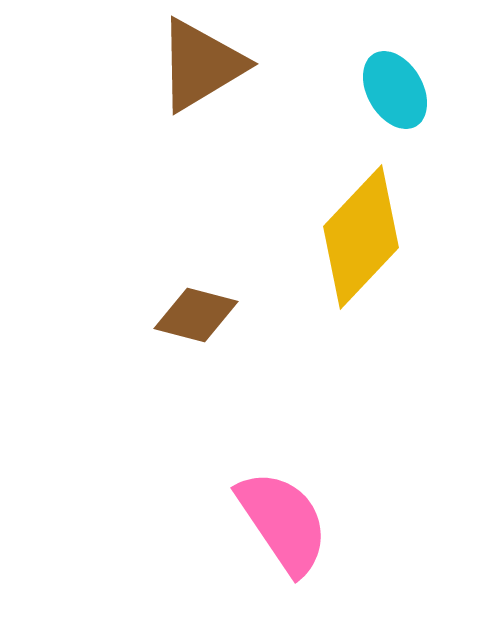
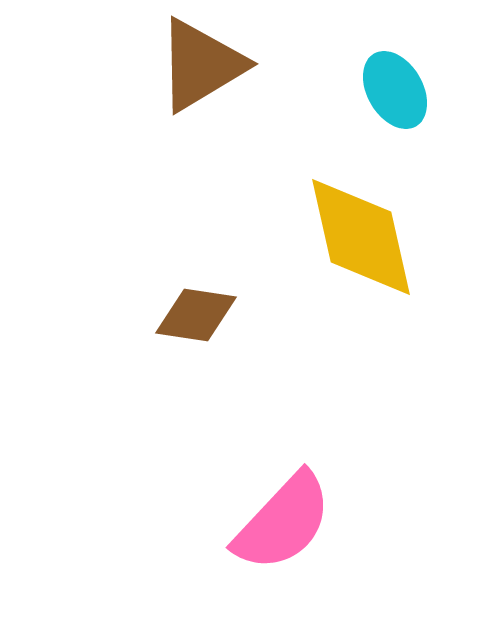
yellow diamond: rotated 56 degrees counterclockwise
brown diamond: rotated 6 degrees counterclockwise
pink semicircle: rotated 77 degrees clockwise
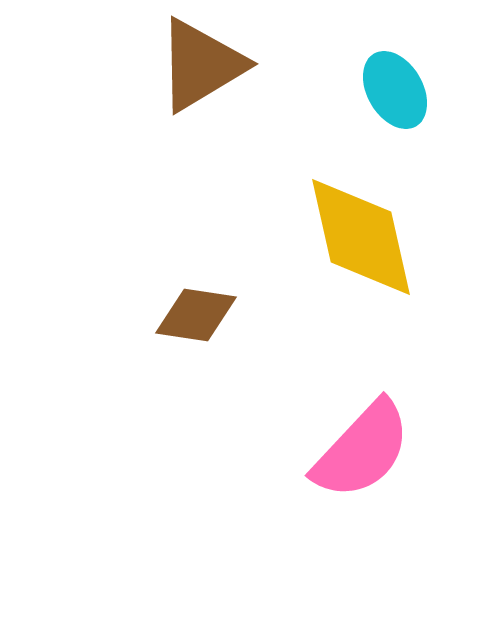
pink semicircle: moved 79 px right, 72 px up
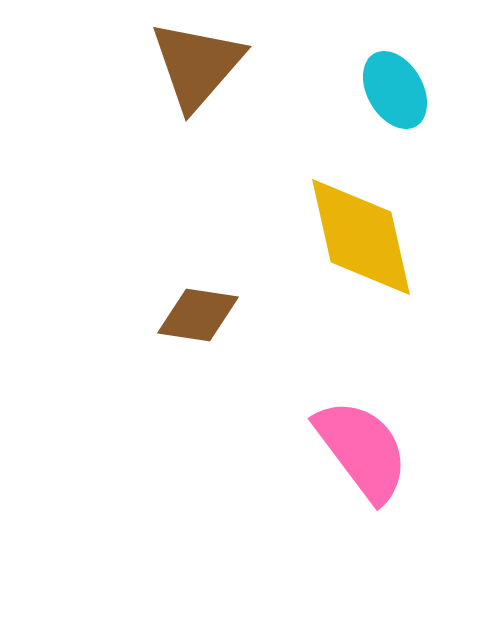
brown triangle: moved 4 px left; rotated 18 degrees counterclockwise
brown diamond: moved 2 px right
pink semicircle: rotated 80 degrees counterclockwise
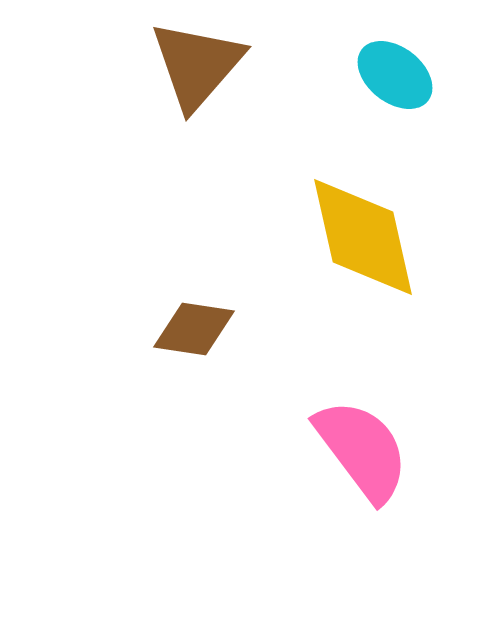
cyan ellipse: moved 15 px up; rotated 22 degrees counterclockwise
yellow diamond: moved 2 px right
brown diamond: moved 4 px left, 14 px down
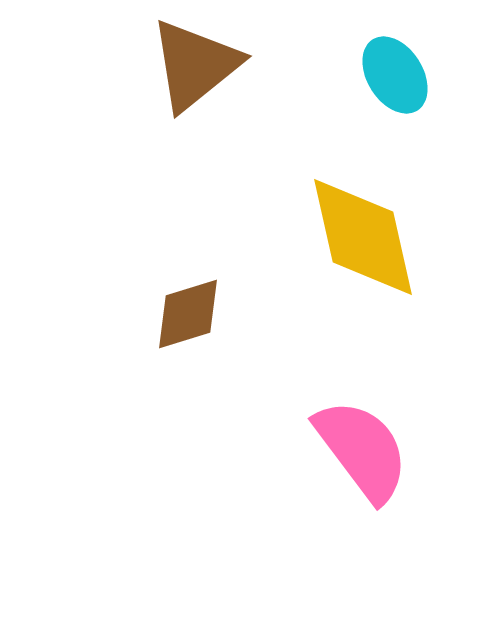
brown triangle: moved 2 px left; rotated 10 degrees clockwise
cyan ellipse: rotated 20 degrees clockwise
brown diamond: moved 6 px left, 15 px up; rotated 26 degrees counterclockwise
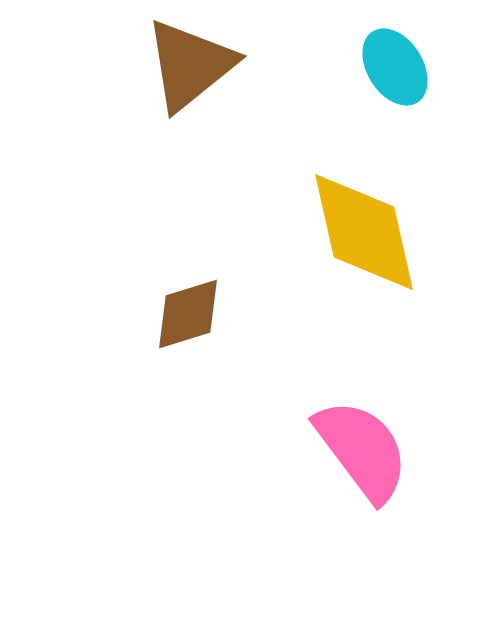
brown triangle: moved 5 px left
cyan ellipse: moved 8 px up
yellow diamond: moved 1 px right, 5 px up
